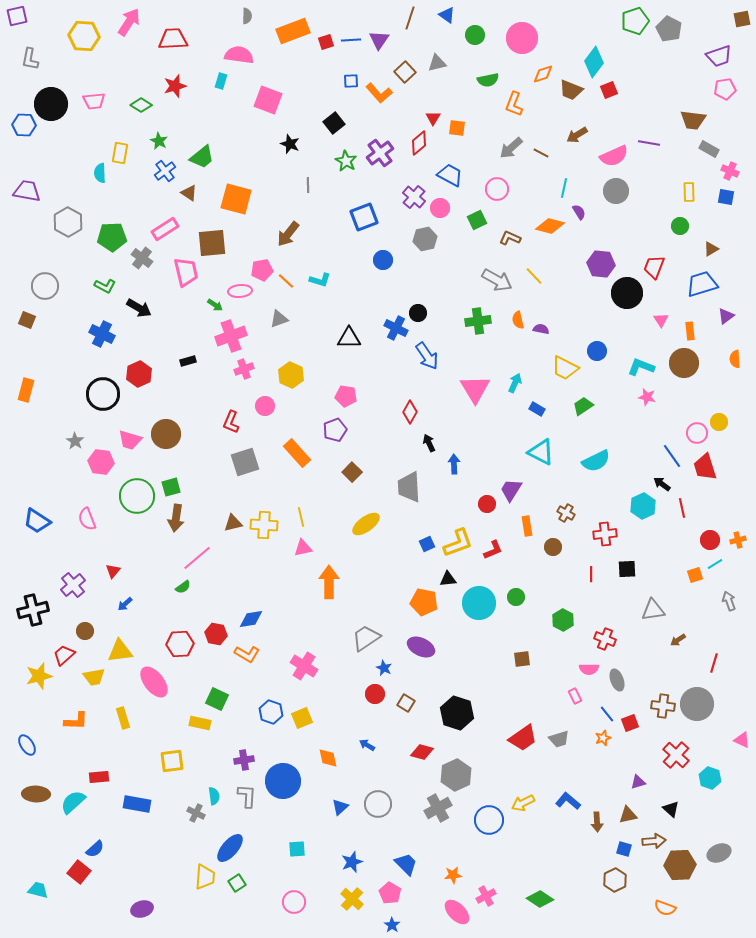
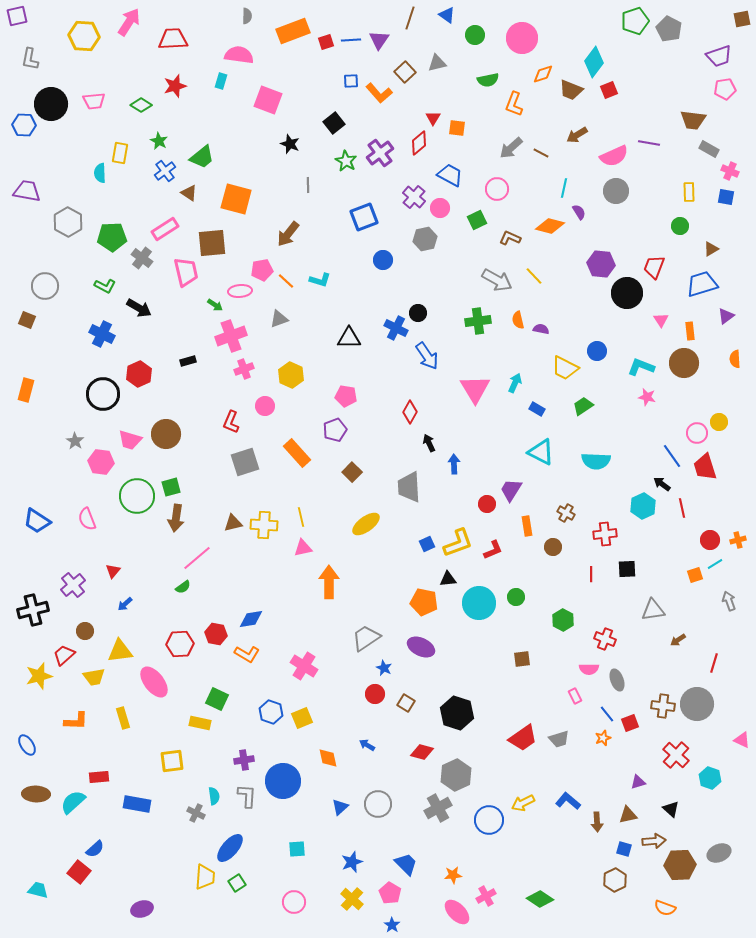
cyan semicircle at (596, 461): rotated 28 degrees clockwise
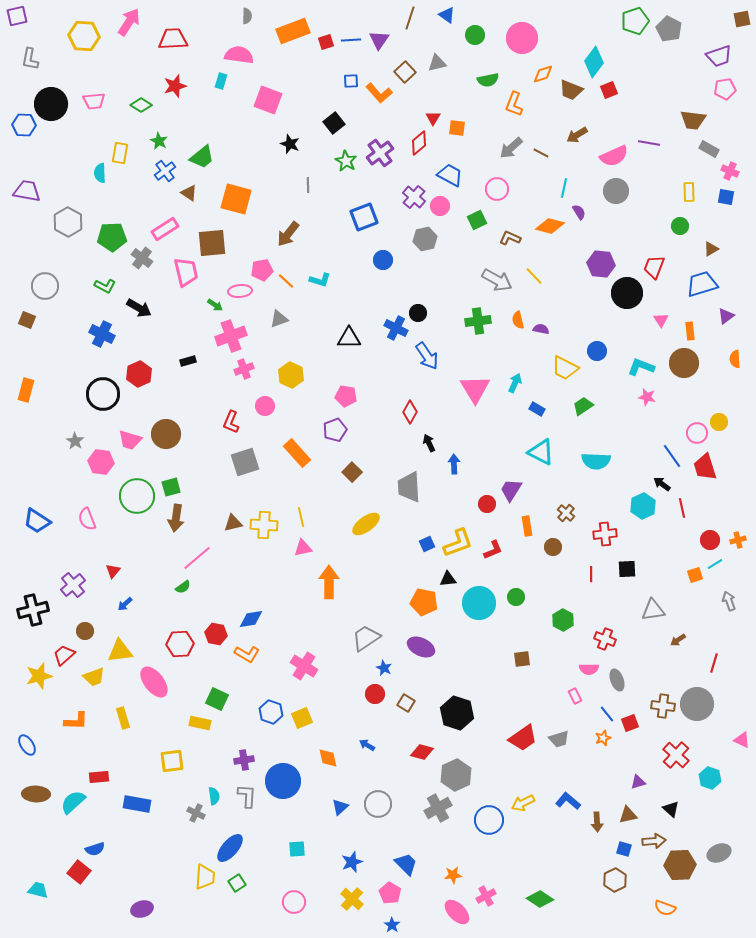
pink circle at (440, 208): moved 2 px up
brown cross at (566, 513): rotated 12 degrees clockwise
yellow trapezoid at (94, 677): rotated 10 degrees counterclockwise
blue semicircle at (95, 849): rotated 24 degrees clockwise
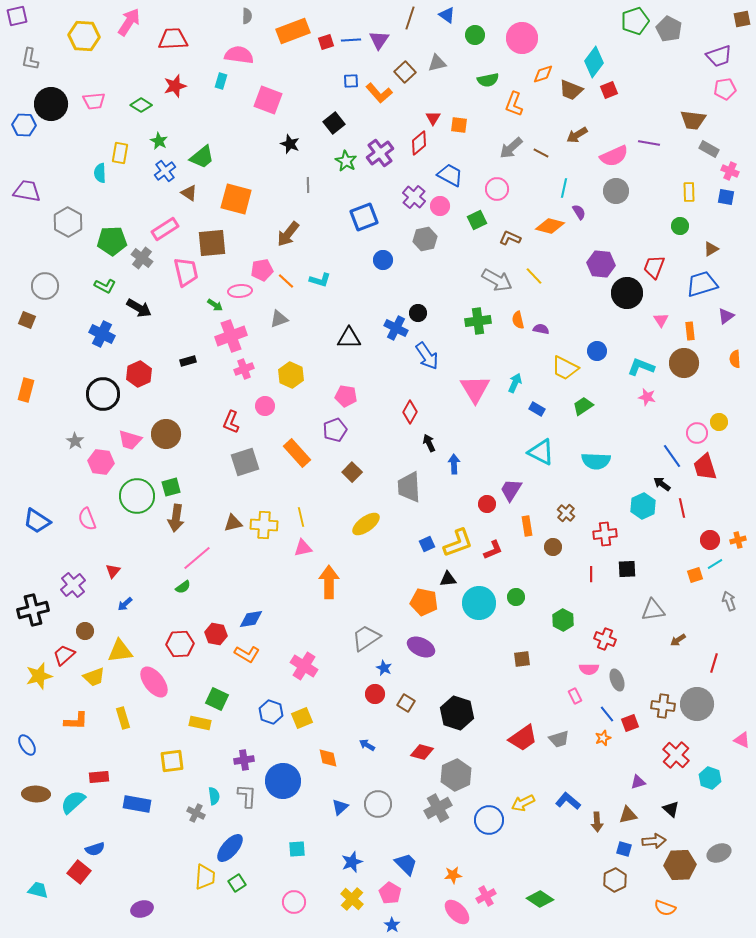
orange square at (457, 128): moved 2 px right, 3 px up
green pentagon at (112, 237): moved 4 px down
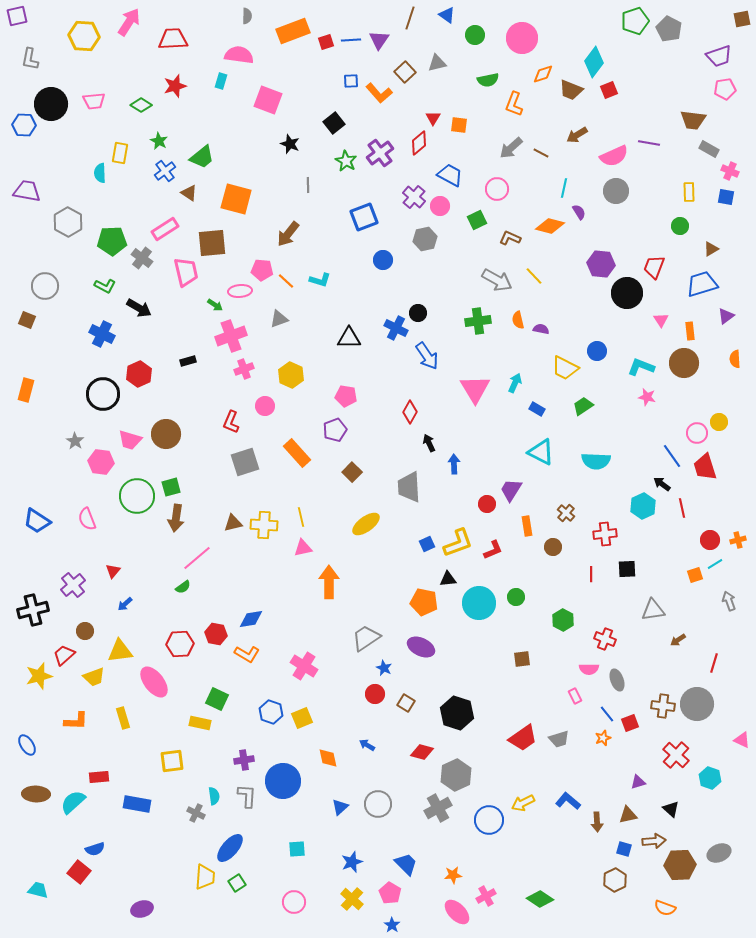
pink pentagon at (262, 270): rotated 15 degrees clockwise
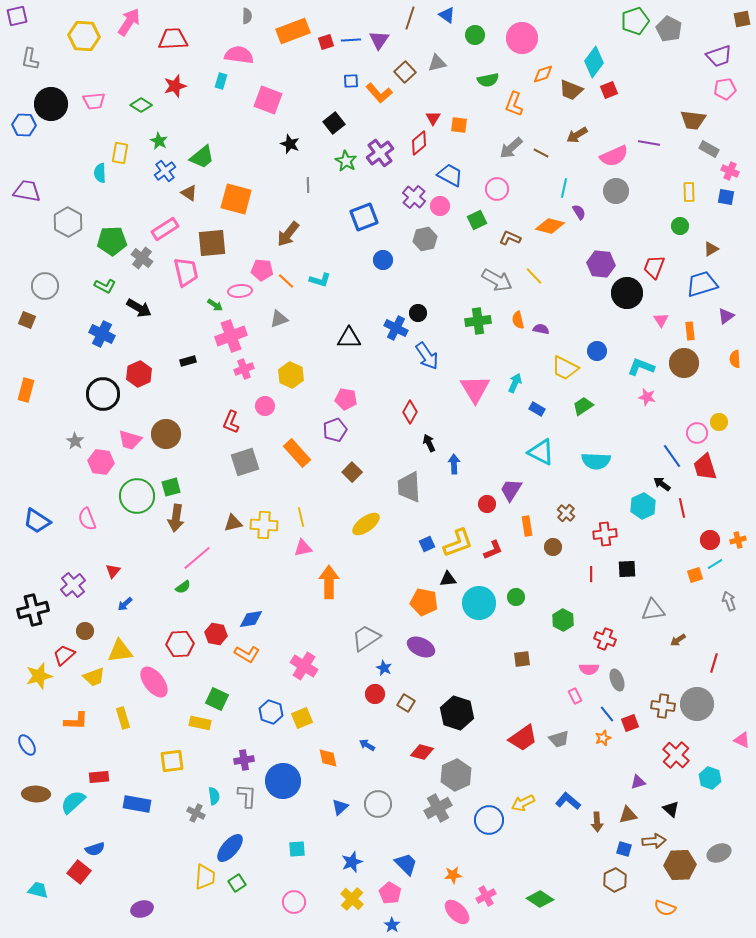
pink pentagon at (346, 396): moved 3 px down
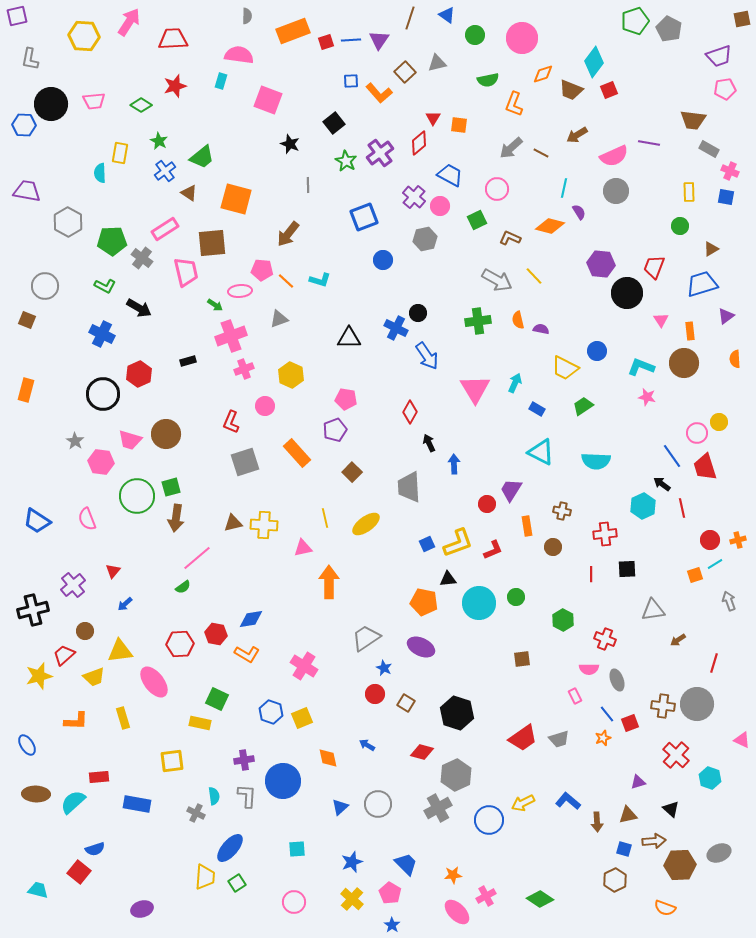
brown cross at (566, 513): moved 4 px left, 2 px up; rotated 30 degrees counterclockwise
yellow line at (301, 517): moved 24 px right, 1 px down
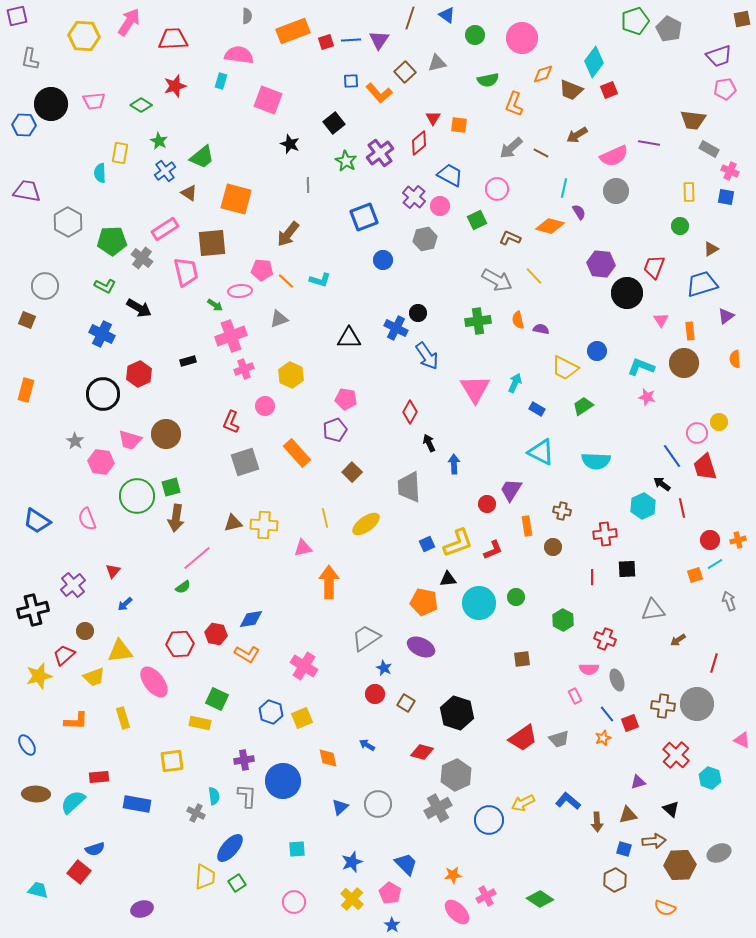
red line at (591, 574): moved 1 px right, 3 px down
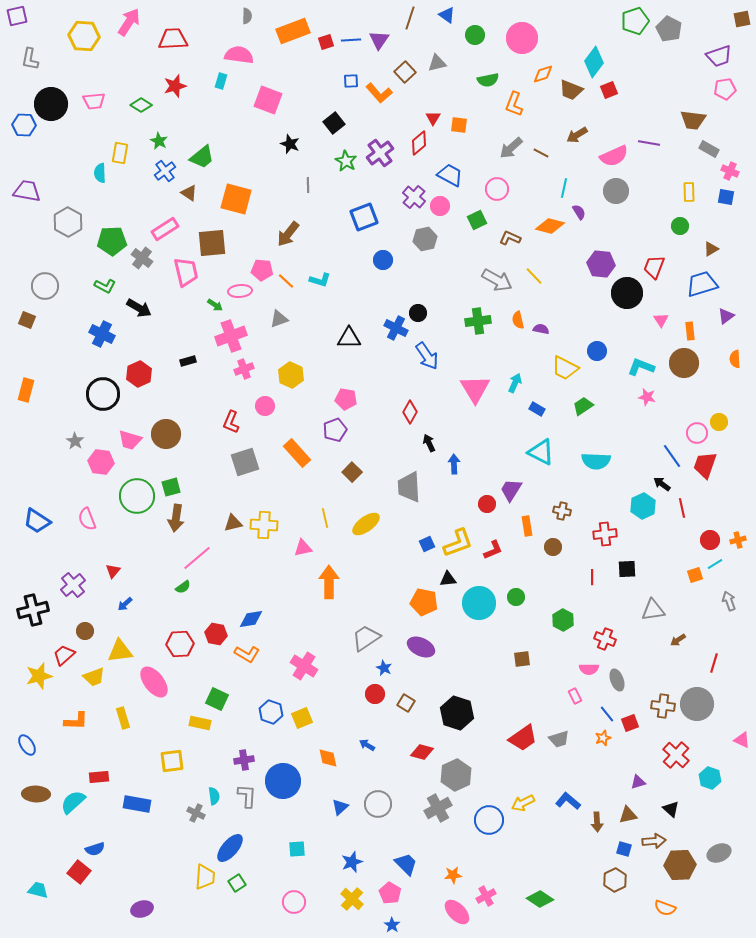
red trapezoid at (705, 467): moved 2 px up; rotated 36 degrees clockwise
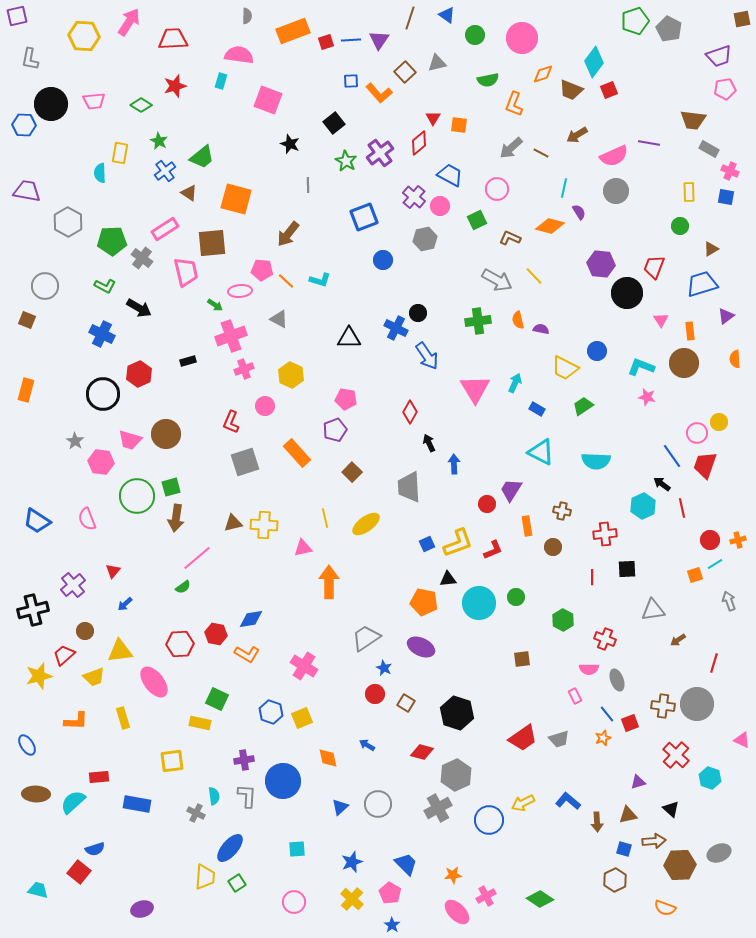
gray triangle at (279, 319): rotated 48 degrees clockwise
